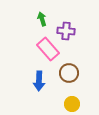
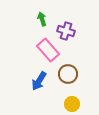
purple cross: rotated 12 degrees clockwise
pink rectangle: moved 1 px down
brown circle: moved 1 px left, 1 px down
blue arrow: rotated 30 degrees clockwise
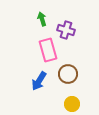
purple cross: moved 1 px up
pink rectangle: rotated 25 degrees clockwise
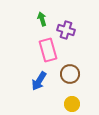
brown circle: moved 2 px right
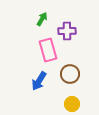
green arrow: rotated 48 degrees clockwise
purple cross: moved 1 px right, 1 px down; rotated 18 degrees counterclockwise
